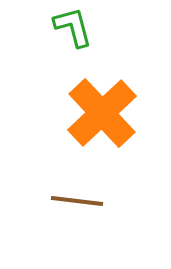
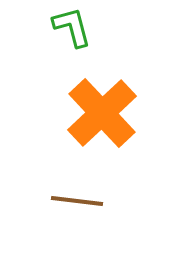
green L-shape: moved 1 px left
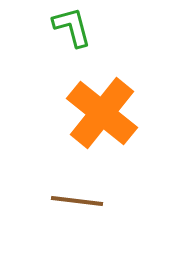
orange cross: rotated 8 degrees counterclockwise
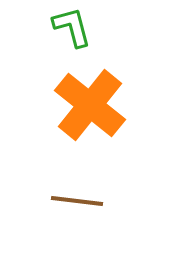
orange cross: moved 12 px left, 8 px up
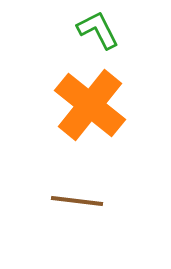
green L-shape: moved 26 px right, 3 px down; rotated 12 degrees counterclockwise
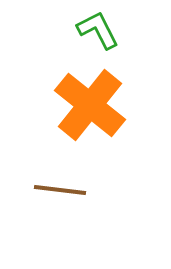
brown line: moved 17 px left, 11 px up
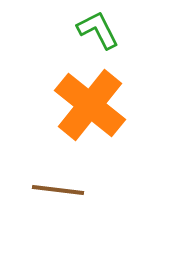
brown line: moved 2 px left
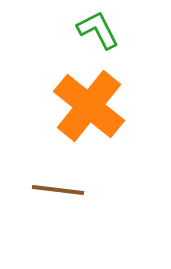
orange cross: moved 1 px left, 1 px down
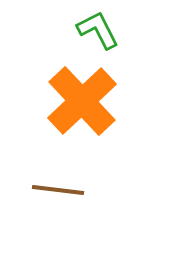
orange cross: moved 7 px left, 5 px up; rotated 8 degrees clockwise
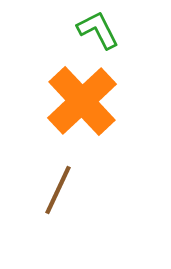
brown line: rotated 72 degrees counterclockwise
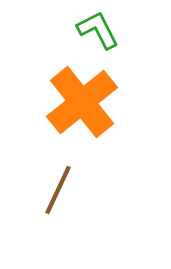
orange cross: moved 1 px down; rotated 4 degrees clockwise
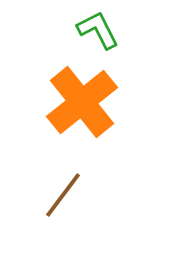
brown line: moved 5 px right, 5 px down; rotated 12 degrees clockwise
